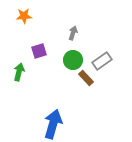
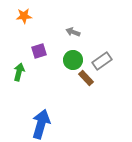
gray arrow: moved 1 px up; rotated 88 degrees counterclockwise
blue arrow: moved 12 px left
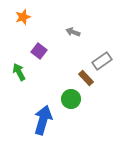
orange star: moved 1 px left, 1 px down; rotated 14 degrees counterclockwise
purple square: rotated 35 degrees counterclockwise
green circle: moved 2 px left, 39 px down
green arrow: rotated 42 degrees counterclockwise
blue arrow: moved 2 px right, 4 px up
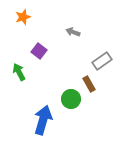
brown rectangle: moved 3 px right, 6 px down; rotated 14 degrees clockwise
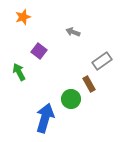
blue arrow: moved 2 px right, 2 px up
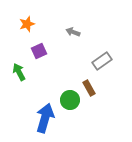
orange star: moved 4 px right, 7 px down
purple square: rotated 28 degrees clockwise
brown rectangle: moved 4 px down
green circle: moved 1 px left, 1 px down
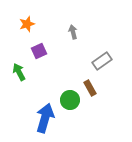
gray arrow: rotated 56 degrees clockwise
brown rectangle: moved 1 px right
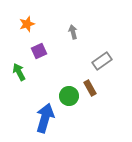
green circle: moved 1 px left, 4 px up
